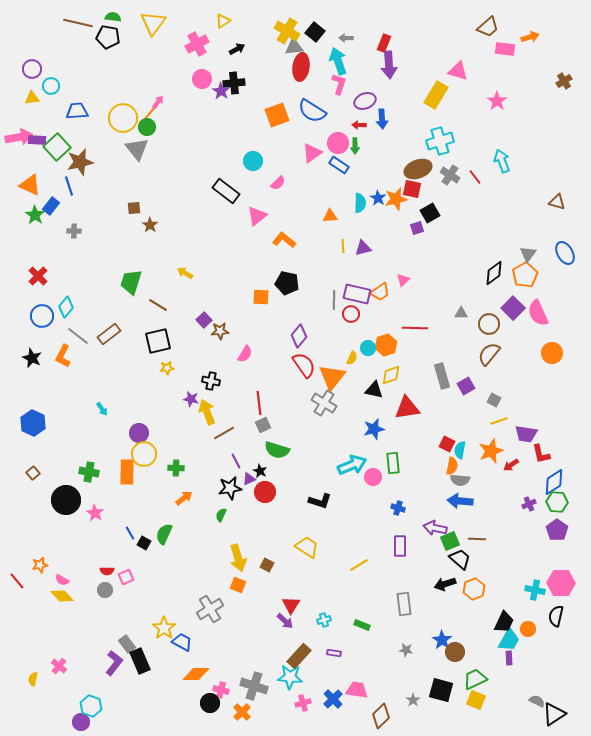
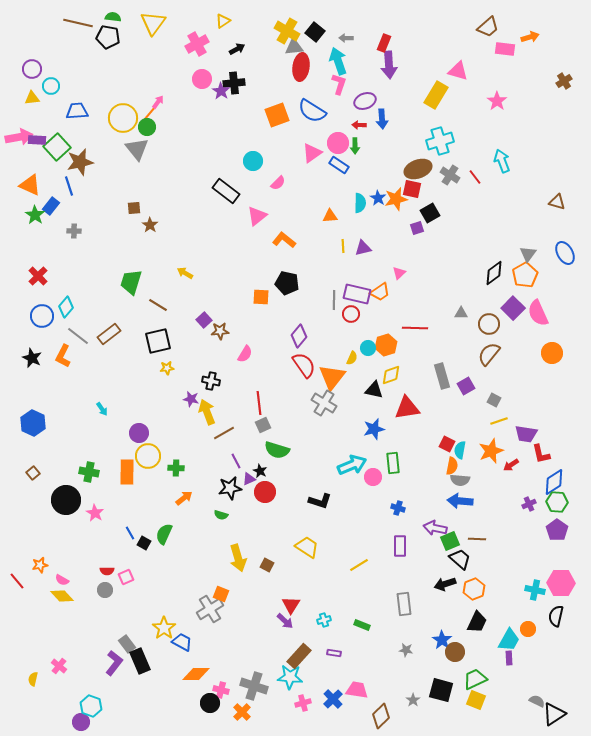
pink triangle at (403, 280): moved 4 px left, 7 px up
yellow circle at (144, 454): moved 4 px right, 2 px down
green semicircle at (221, 515): rotated 96 degrees counterclockwise
orange square at (238, 585): moved 17 px left, 9 px down
black trapezoid at (504, 622): moved 27 px left
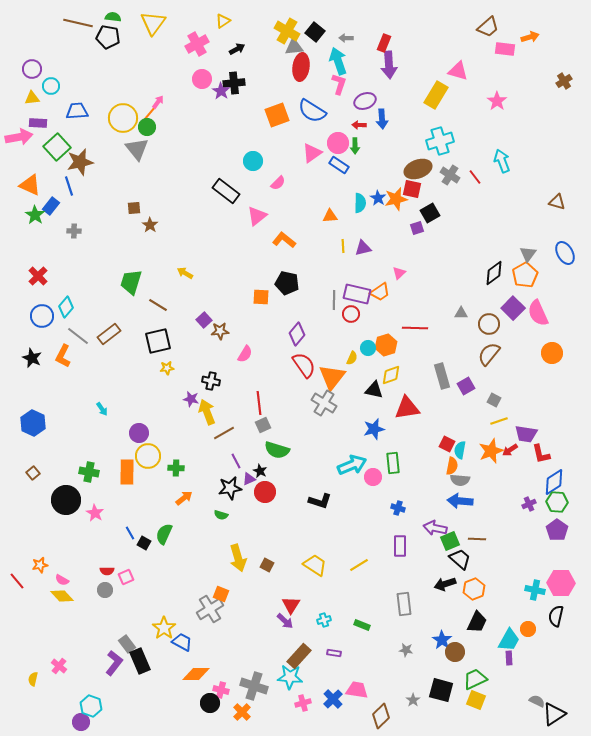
purple rectangle at (37, 140): moved 1 px right, 17 px up
purple diamond at (299, 336): moved 2 px left, 2 px up
red arrow at (511, 465): moved 1 px left, 15 px up
yellow trapezoid at (307, 547): moved 8 px right, 18 px down
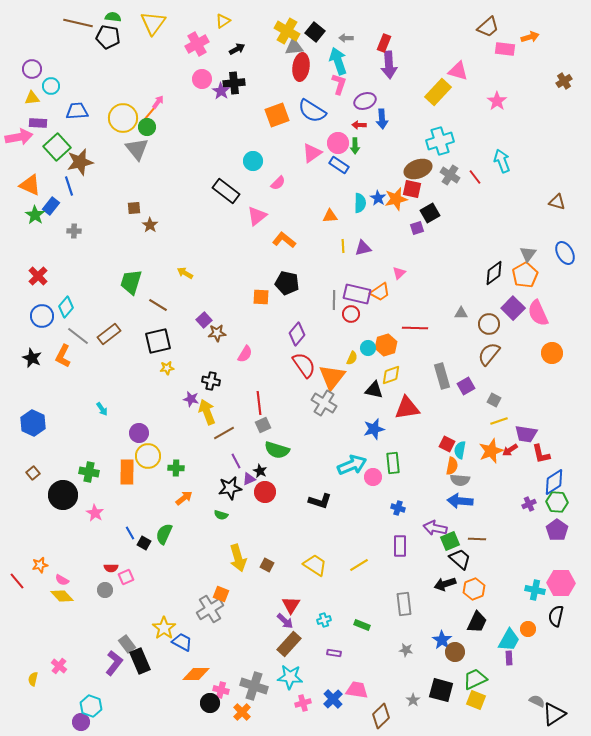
yellow rectangle at (436, 95): moved 2 px right, 3 px up; rotated 12 degrees clockwise
brown star at (220, 331): moved 3 px left, 2 px down
black circle at (66, 500): moved 3 px left, 5 px up
red semicircle at (107, 571): moved 4 px right, 3 px up
brown rectangle at (299, 656): moved 10 px left, 12 px up
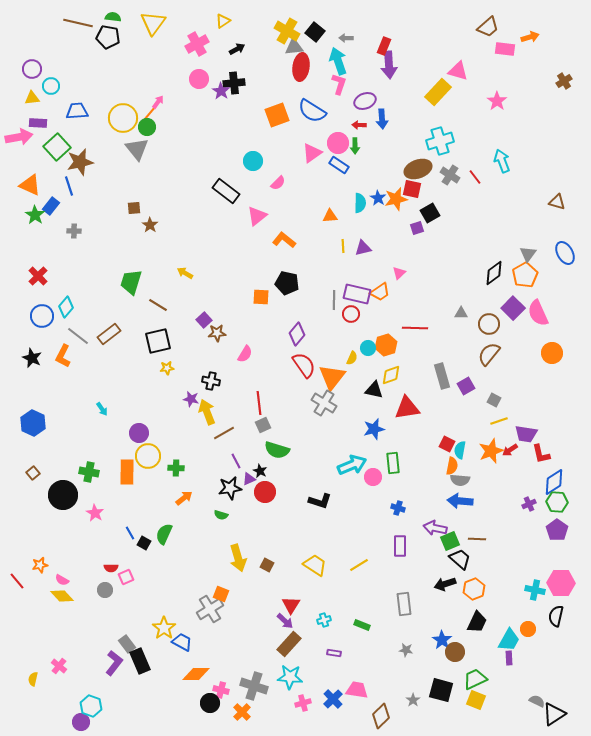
red rectangle at (384, 43): moved 3 px down
pink circle at (202, 79): moved 3 px left
